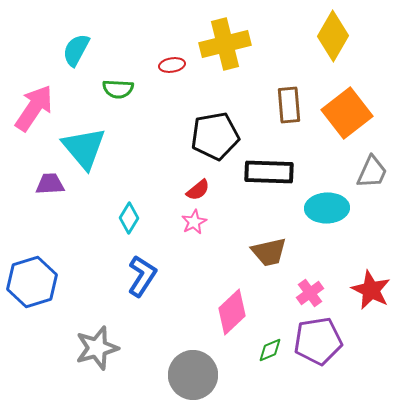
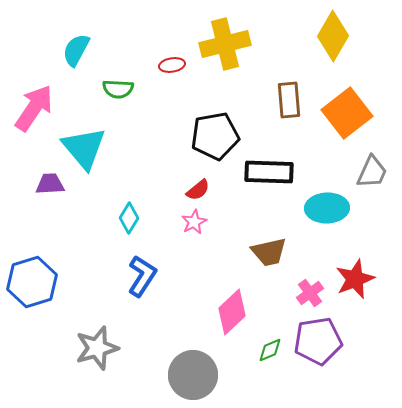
brown rectangle: moved 5 px up
red star: moved 16 px left, 11 px up; rotated 24 degrees clockwise
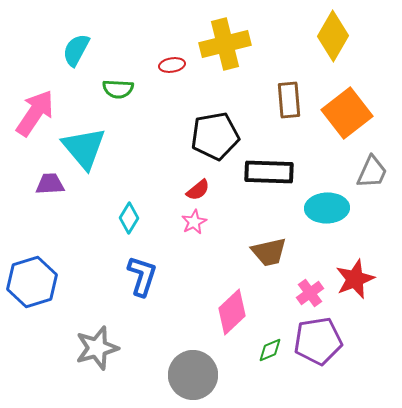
pink arrow: moved 1 px right, 5 px down
blue L-shape: rotated 15 degrees counterclockwise
